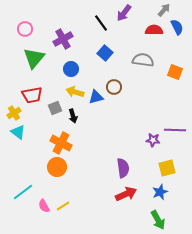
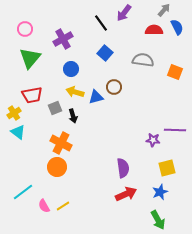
green triangle: moved 4 px left
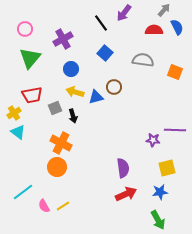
blue star: rotated 14 degrees clockwise
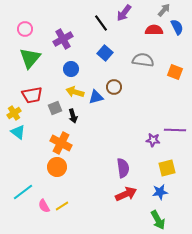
yellow line: moved 1 px left
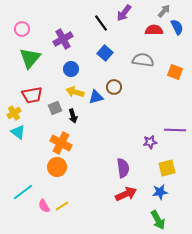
gray arrow: moved 1 px down
pink circle: moved 3 px left
purple star: moved 3 px left, 2 px down; rotated 16 degrees counterclockwise
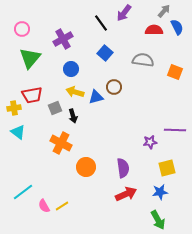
yellow cross: moved 5 px up; rotated 24 degrees clockwise
orange circle: moved 29 px right
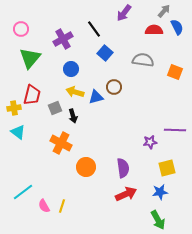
black line: moved 7 px left, 6 px down
pink circle: moved 1 px left
red trapezoid: rotated 65 degrees counterclockwise
yellow line: rotated 40 degrees counterclockwise
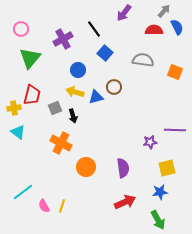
blue circle: moved 7 px right, 1 px down
red arrow: moved 1 px left, 8 px down
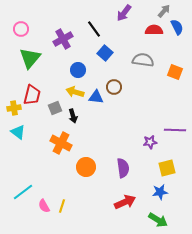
blue triangle: rotated 21 degrees clockwise
green arrow: rotated 30 degrees counterclockwise
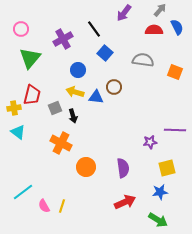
gray arrow: moved 4 px left, 1 px up
